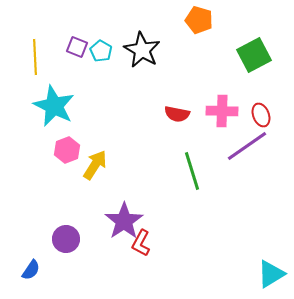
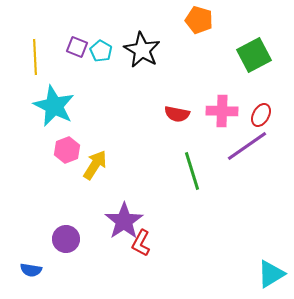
red ellipse: rotated 50 degrees clockwise
blue semicircle: rotated 65 degrees clockwise
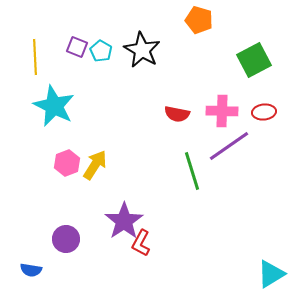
green square: moved 5 px down
red ellipse: moved 3 px right, 3 px up; rotated 55 degrees clockwise
purple line: moved 18 px left
pink hexagon: moved 13 px down
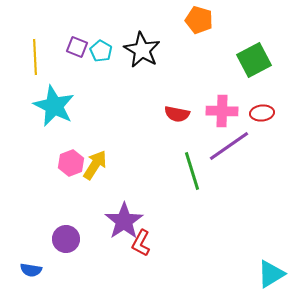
red ellipse: moved 2 px left, 1 px down
pink hexagon: moved 4 px right
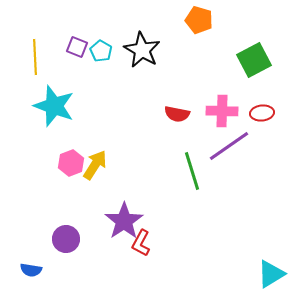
cyan star: rotated 6 degrees counterclockwise
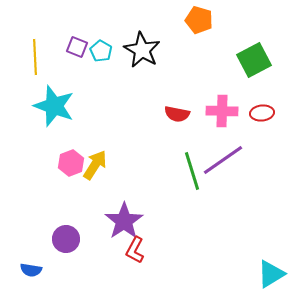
purple line: moved 6 px left, 14 px down
red L-shape: moved 6 px left, 7 px down
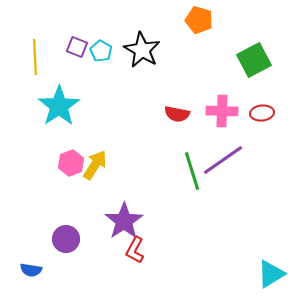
cyan star: moved 5 px right; rotated 18 degrees clockwise
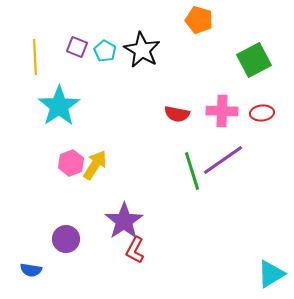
cyan pentagon: moved 4 px right
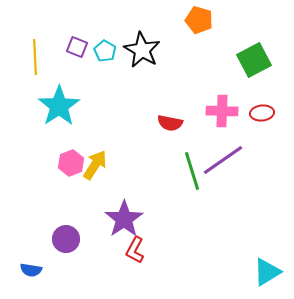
red semicircle: moved 7 px left, 9 px down
purple star: moved 2 px up
cyan triangle: moved 4 px left, 2 px up
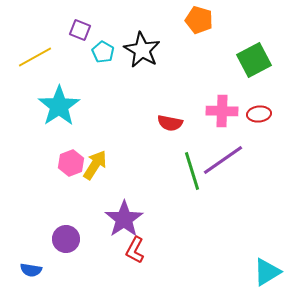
purple square: moved 3 px right, 17 px up
cyan pentagon: moved 2 px left, 1 px down
yellow line: rotated 64 degrees clockwise
red ellipse: moved 3 px left, 1 px down
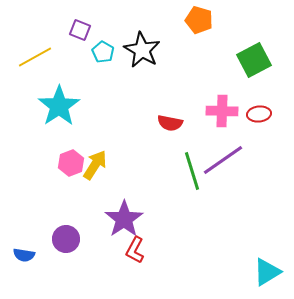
blue semicircle: moved 7 px left, 15 px up
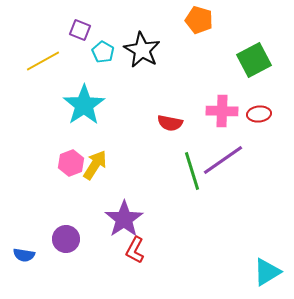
yellow line: moved 8 px right, 4 px down
cyan star: moved 25 px right, 1 px up
